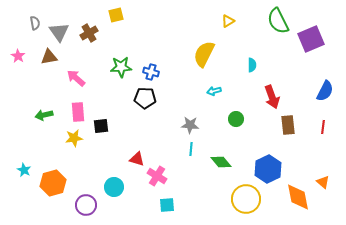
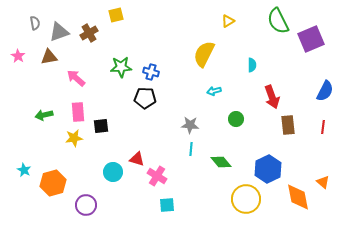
gray triangle: rotated 45 degrees clockwise
cyan circle: moved 1 px left, 15 px up
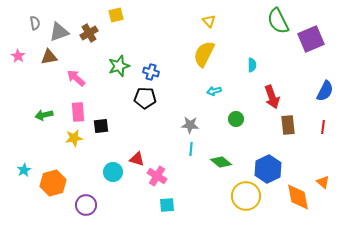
yellow triangle: moved 19 px left; rotated 40 degrees counterclockwise
green star: moved 2 px left, 1 px up; rotated 15 degrees counterclockwise
green diamond: rotated 10 degrees counterclockwise
cyan star: rotated 16 degrees clockwise
yellow circle: moved 3 px up
